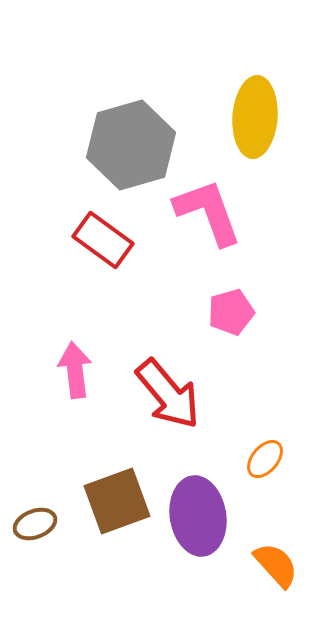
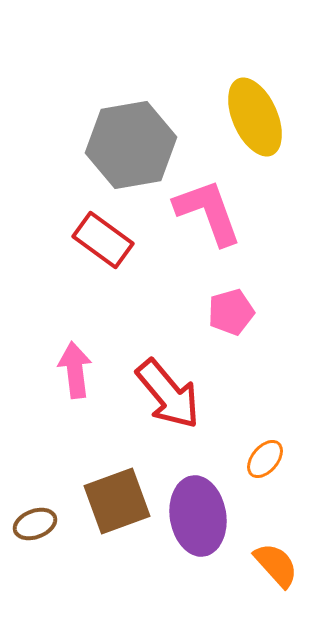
yellow ellipse: rotated 28 degrees counterclockwise
gray hexagon: rotated 6 degrees clockwise
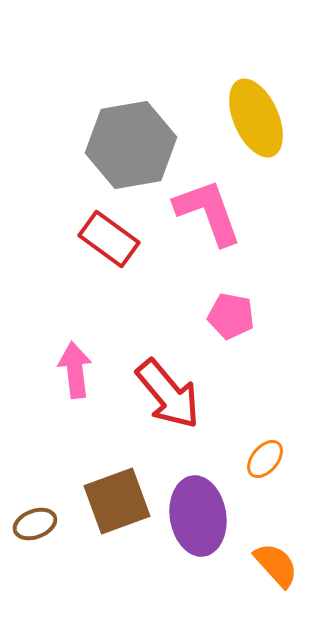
yellow ellipse: moved 1 px right, 1 px down
red rectangle: moved 6 px right, 1 px up
pink pentagon: moved 4 px down; rotated 27 degrees clockwise
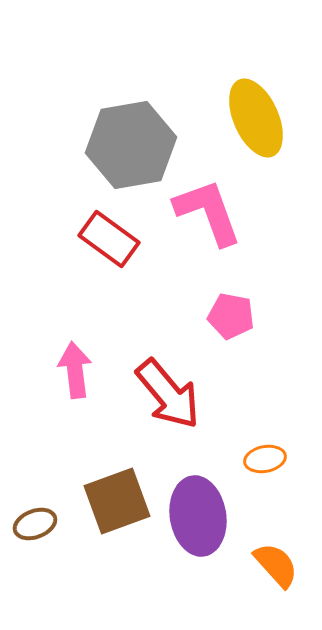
orange ellipse: rotated 39 degrees clockwise
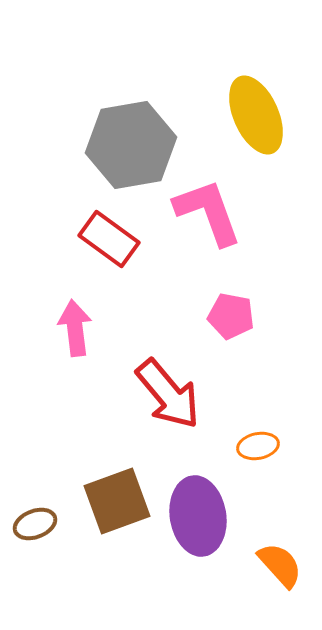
yellow ellipse: moved 3 px up
pink arrow: moved 42 px up
orange ellipse: moved 7 px left, 13 px up
orange semicircle: moved 4 px right
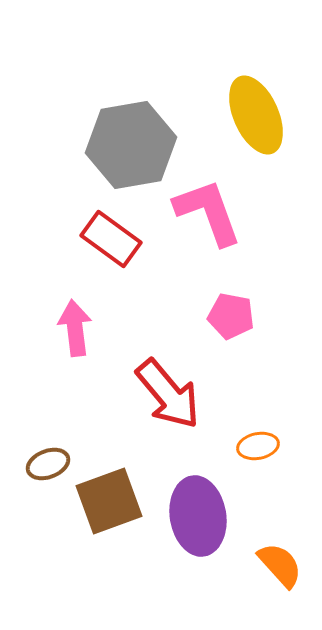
red rectangle: moved 2 px right
brown square: moved 8 px left
brown ellipse: moved 13 px right, 60 px up
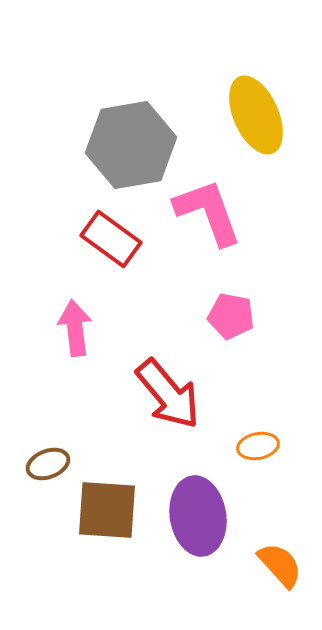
brown square: moved 2 px left, 9 px down; rotated 24 degrees clockwise
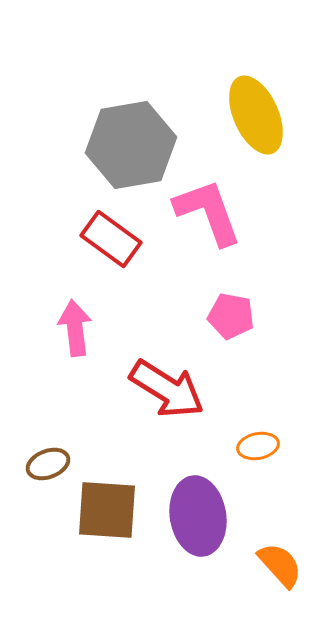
red arrow: moved 1 px left, 5 px up; rotated 18 degrees counterclockwise
